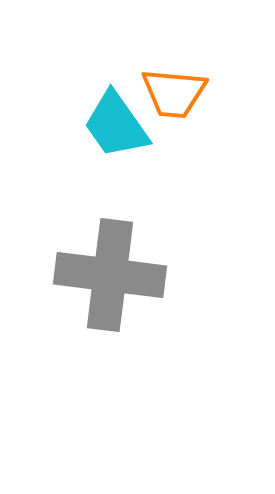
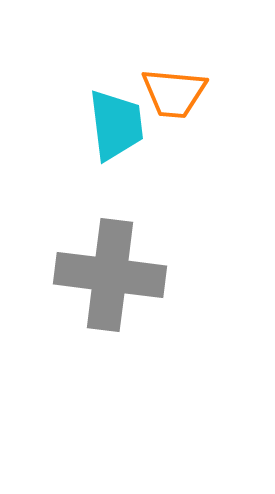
cyan trapezoid: rotated 152 degrees counterclockwise
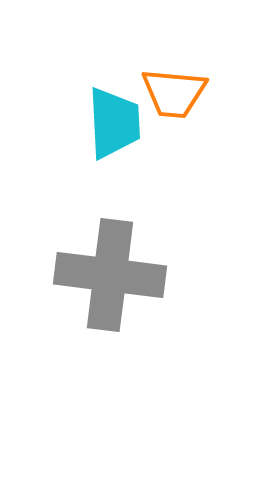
cyan trapezoid: moved 2 px left, 2 px up; rotated 4 degrees clockwise
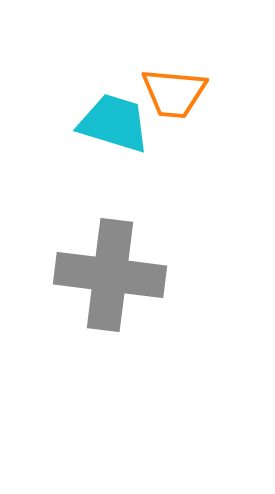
cyan trapezoid: rotated 70 degrees counterclockwise
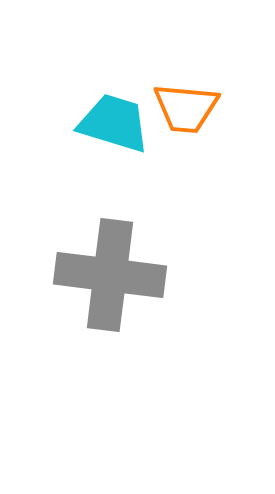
orange trapezoid: moved 12 px right, 15 px down
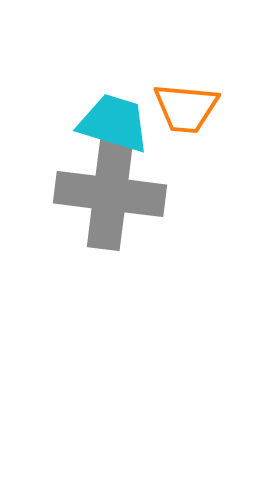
gray cross: moved 81 px up
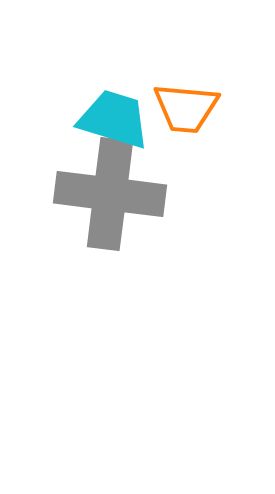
cyan trapezoid: moved 4 px up
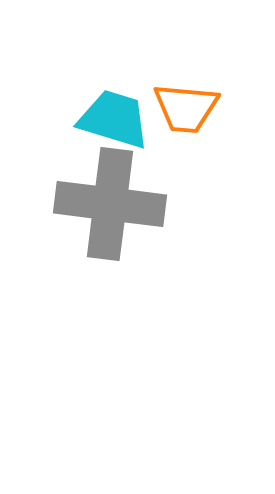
gray cross: moved 10 px down
